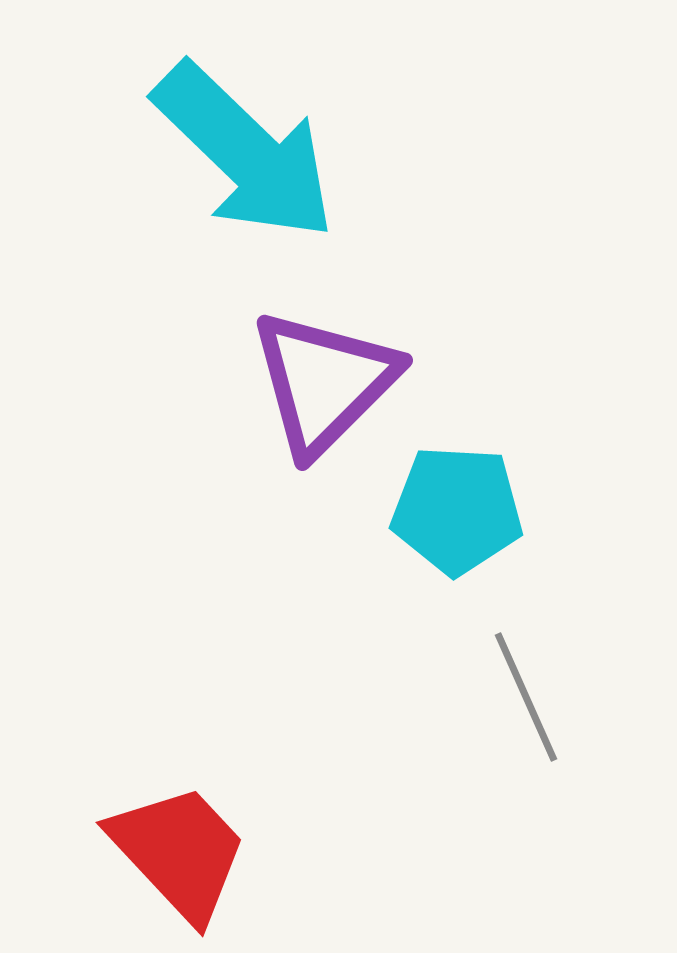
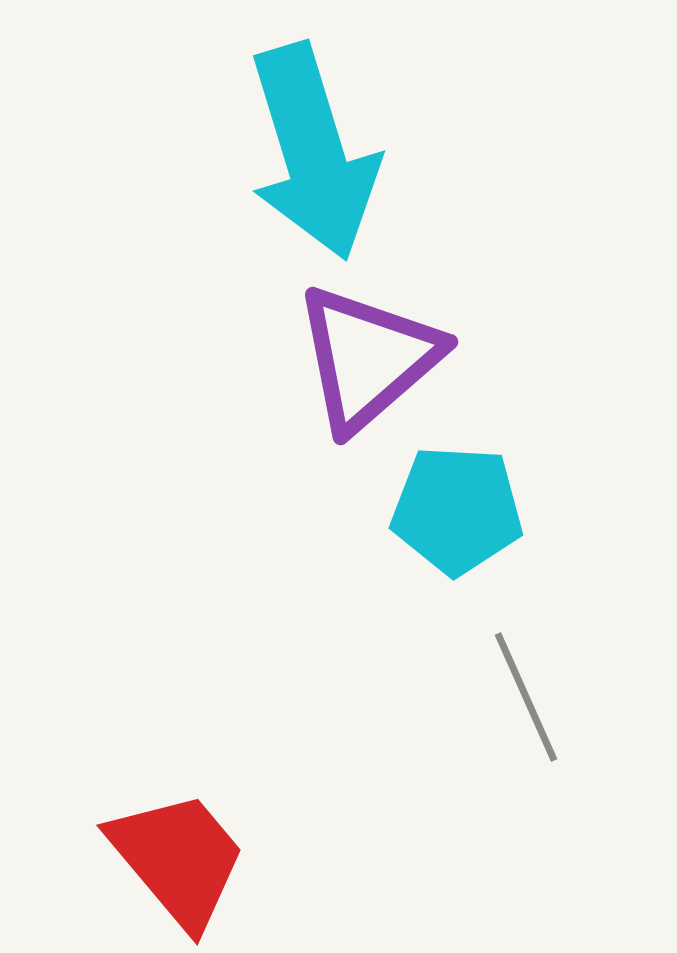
cyan arrow: moved 68 px right; rotated 29 degrees clockwise
purple triangle: moved 44 px right, 24 px up; rotated 4 degrees clockwise
red trapezoid: moved 1 px left, 7 px down; rotated 3 degrees clockwise
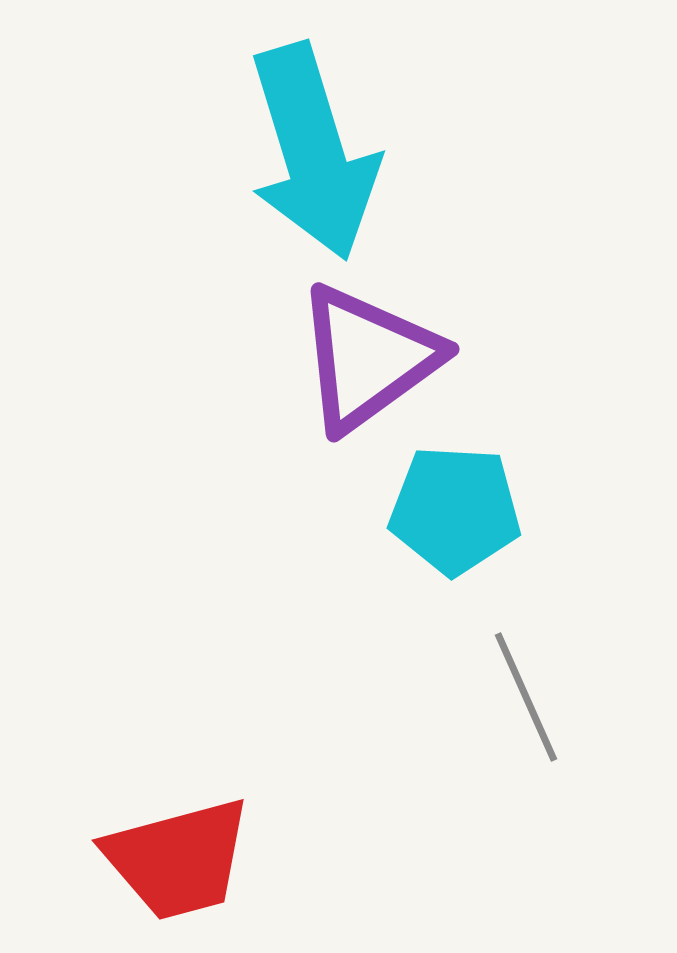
purple triangle: rotated 5 degrees clockwise
cyan pentagon: moved 2 px left
red trapezoid: rotated 115 degrees clockwise
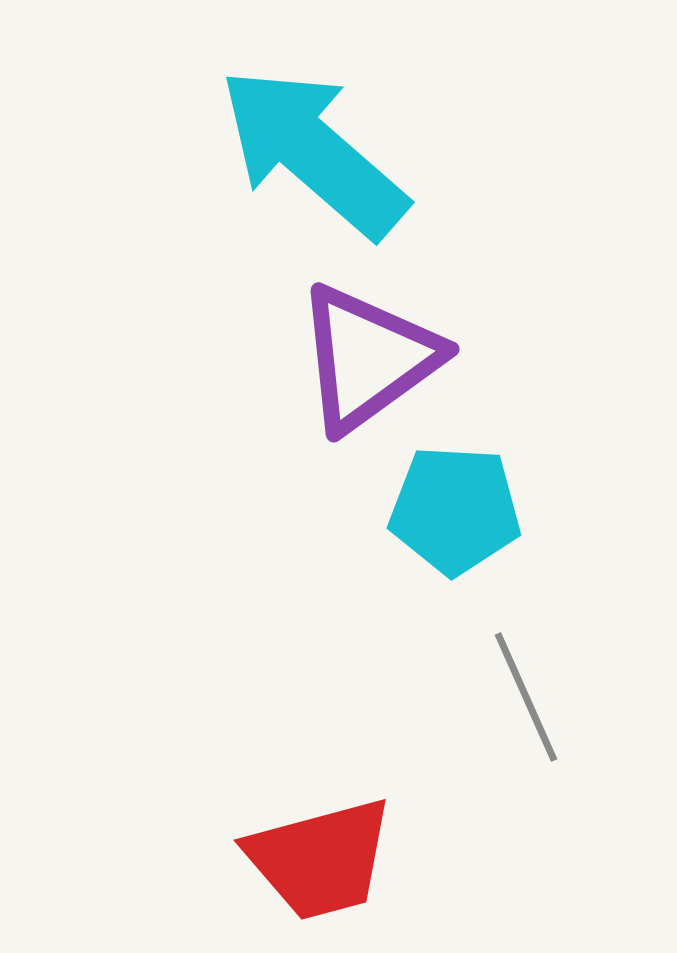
cyan arrow: rotated 148 degrees clockwise
red trapezoid: moved 142 px right
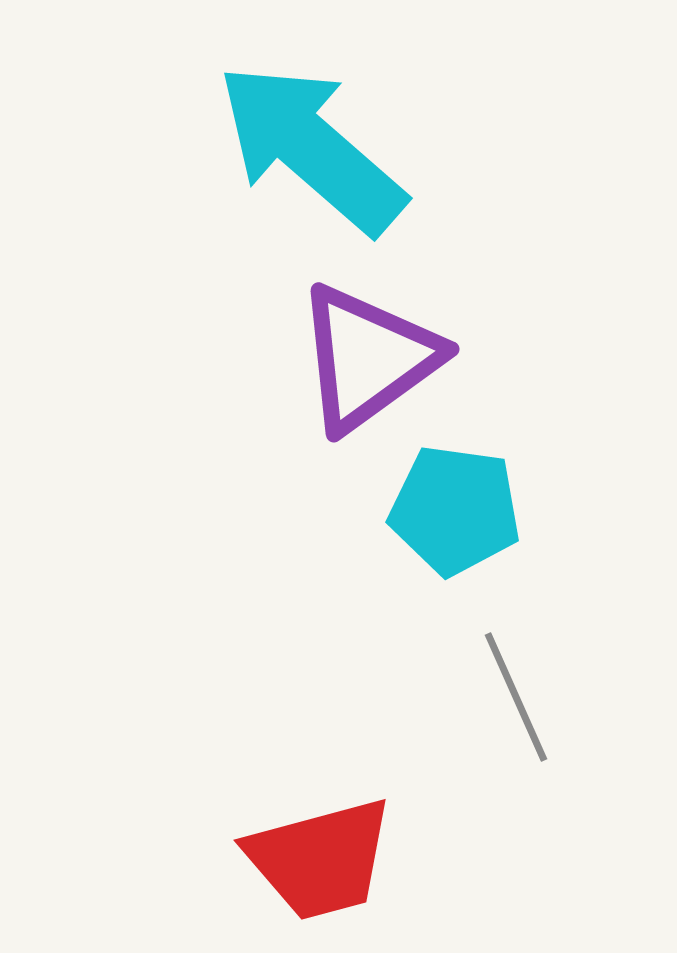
cyan arrow: moved 2 px left, 4 px up
cyan pentagon: rotated 5 degrees clockwise
gray line: moved 10 px left
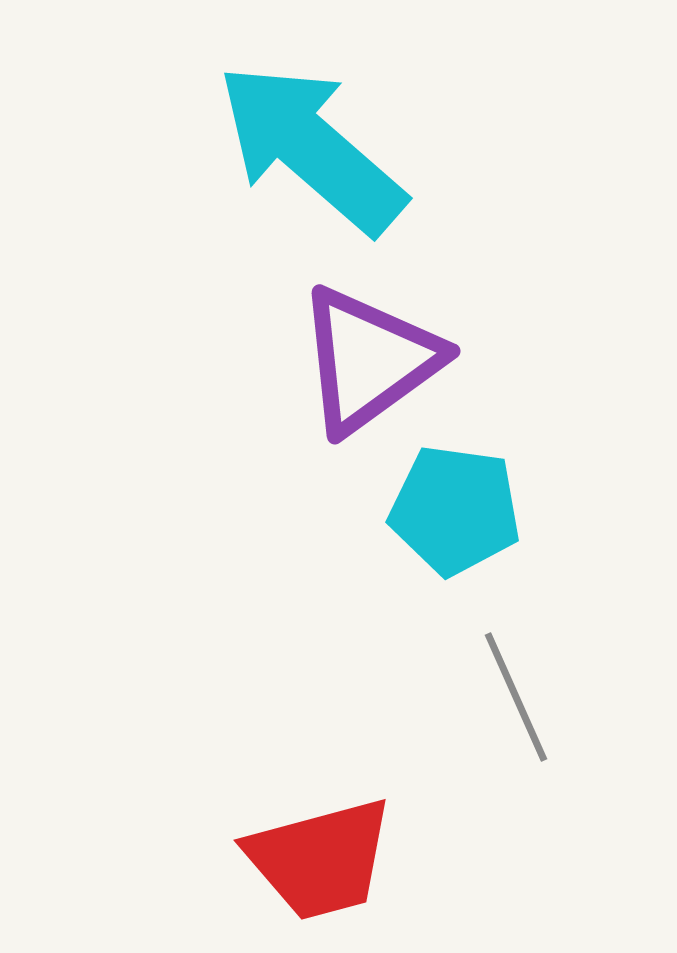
purple triangle: moved 1 px right, 2 px down
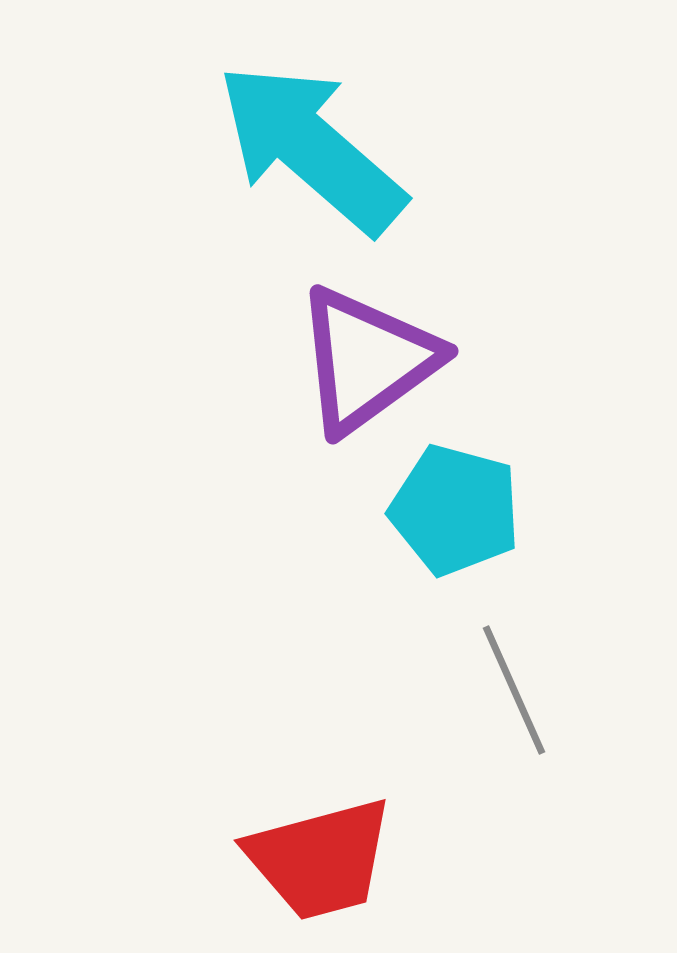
purple triangle: moved 2 px left
cyan pentagon: rotated 7 degrees clockwise
gray line: moved 2 px left, 7 px up
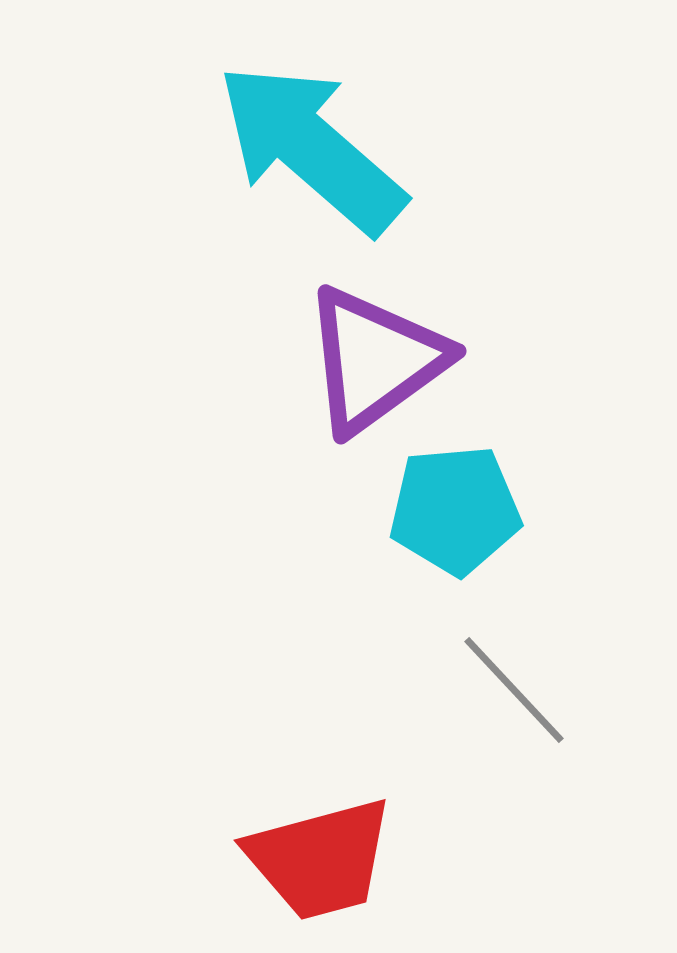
purple triangle: moved 8 px right
cyan pentagon: rotated 20 degrees counterclockwise
gray line: rotated 19 degrees counterclockwise
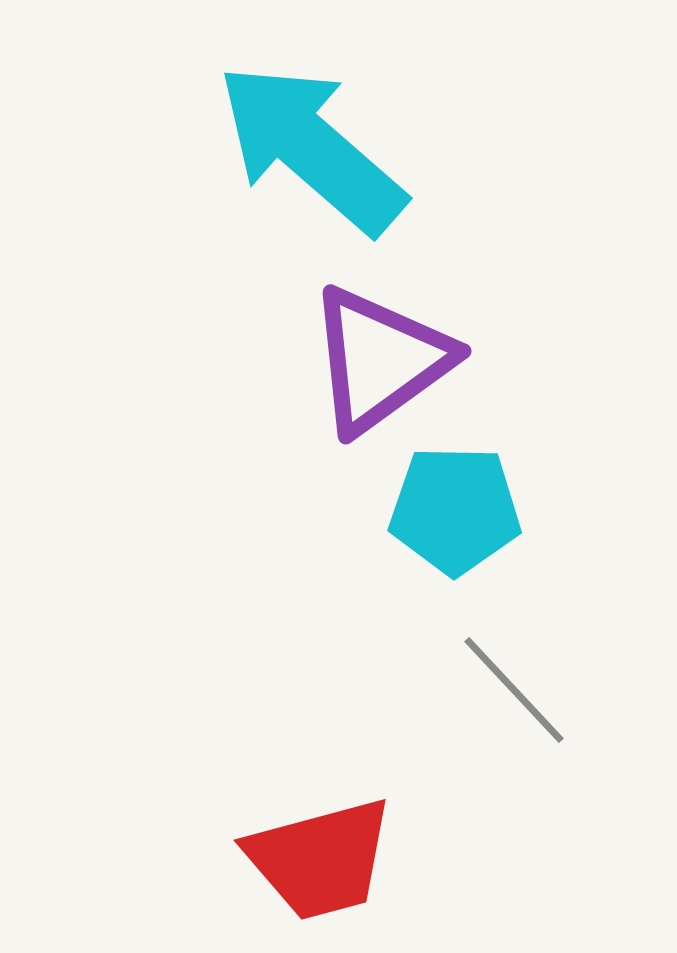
purple triangle: moved 5 px right
cyan pentagon: rotated 6 degrees clockwise
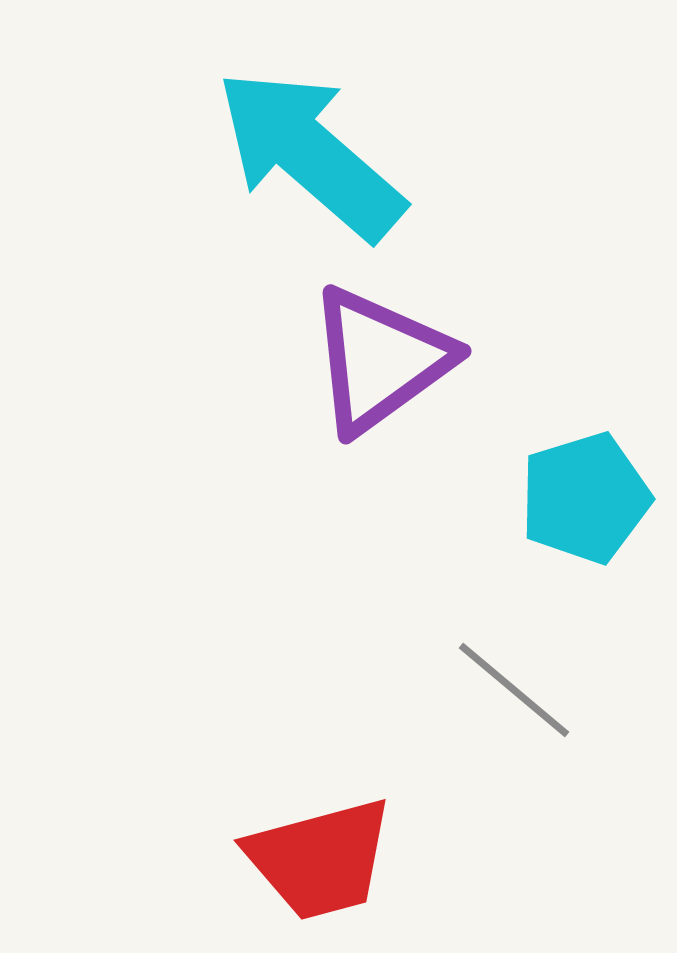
cyan arrow: moved 1 px left, 6 px down
cyan pentagon: moved 130 px right, 12 px up; rotated 18 degrees counterclockwise
gray line: rotated 7 degrees counterclockwise
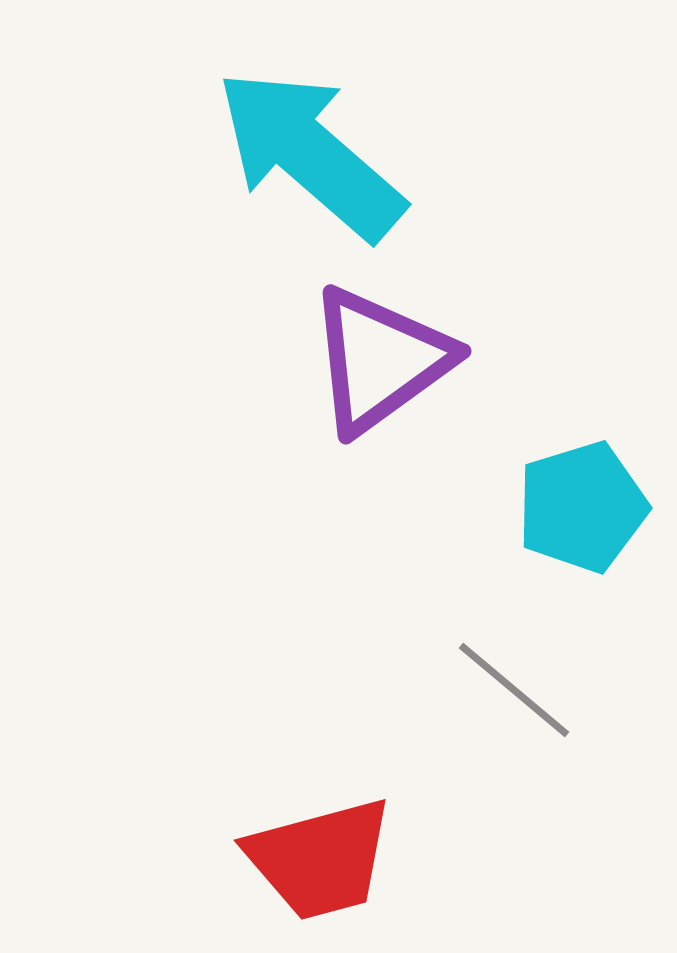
cyan pentagon: moved 3 px left, 9 px down
